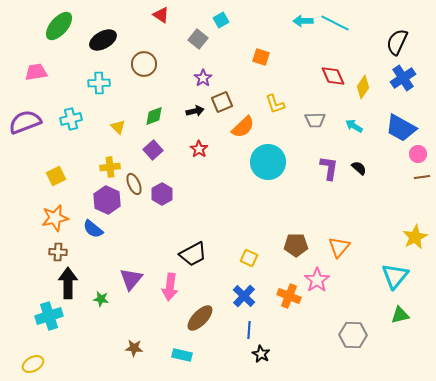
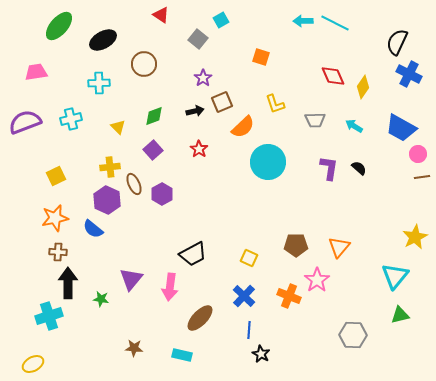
blue cross at (403, 78): moved 6 px right, 4 px up; rotated 30 degrees counterclockwise
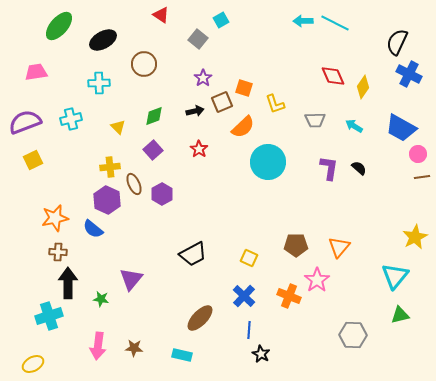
orange square at (261, 57): moved 17 px left, 31 px down
yellow square at (56, 176): moved 23 px left, 16 px up
pink arrow at (170, 287): moved 72 px left, 59 px down
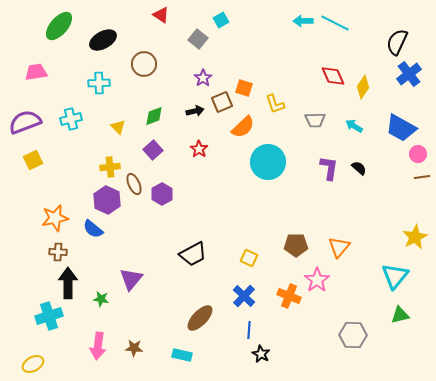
blue cross at (409, 74): rotated 25 degrees clockwise
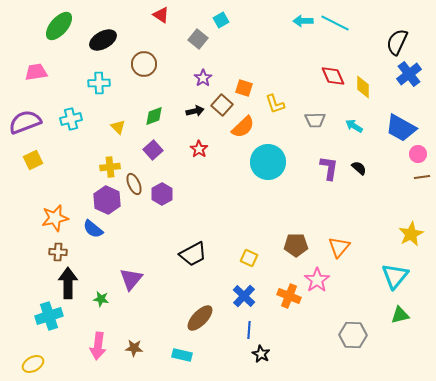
yellow diamond at (363, 87): rotated 35 degrees counterclockwise
brown square at (222, 102): moved 3 px down; rotated 25 degrees counterclockwise
yellow star at (415, 237): moved 4 px left, 3 px up
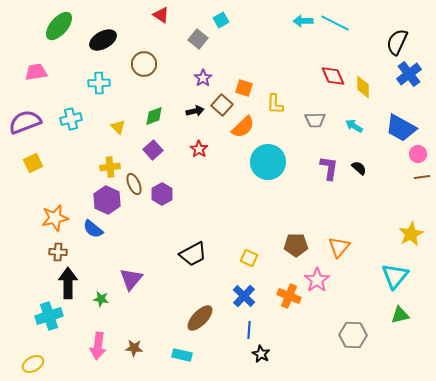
yellow L-shape at (275, 104): rotated 20 degrees clockwise
yellow square at (33, 160): moved 3 px down
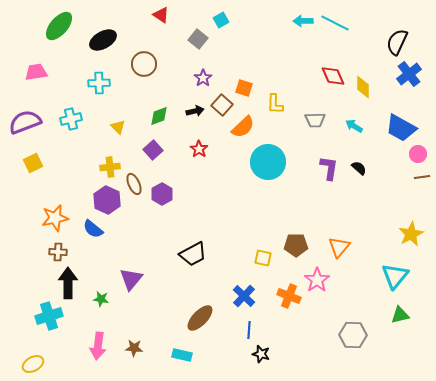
green diamond at (154, 116): moved 5 px right
yellow square at (249, 258): moved 14 px right; rotated 12 degrees counterclockwise
black star at (261, 354): rotated 12 degrees counterclockwise
